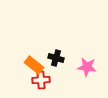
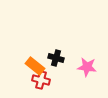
orange rectangle: moved 1 px right, 1 px down
red cross: rotated 18 degrees clockwise
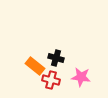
pink star: moved 6 px left, 10 px down
red cross: moved 10 px right
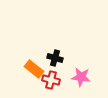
black cross: moved 1 px left
orange rectangle: moved 1 px left, 3 px down
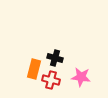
orange rectangle: rotated 66 degrees clockwise
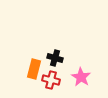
pink star: rotated 24 degrees clockwise
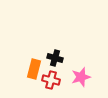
pink star: rotated 24 degrees clockwise
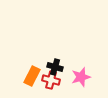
black cross: moved 9 px down
orange rectangle: moved 2 px left, 7 px down; rotated 12 degrees clockwise
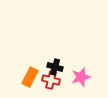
orange rectangle: moved 2 px left, 1 px down
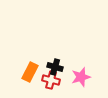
orange rectangle: moved 5 px up
